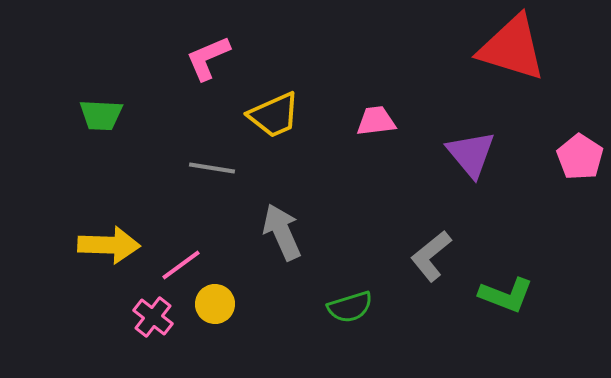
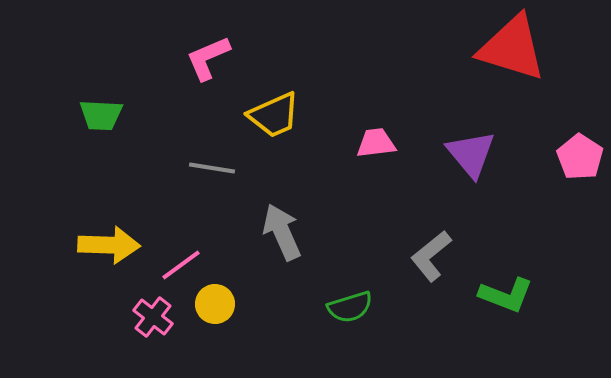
pink trapezoid: moved 22 px down
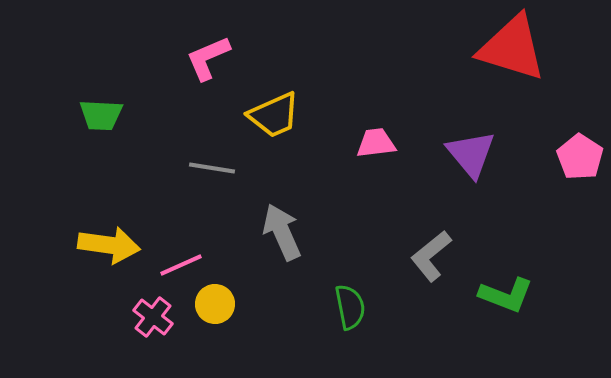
yellow arrow: rotated 6 degrees clockwise
pink line: rotated 12 degrees clockwise
green semicircle: rotated 84 degrees counterclockwise
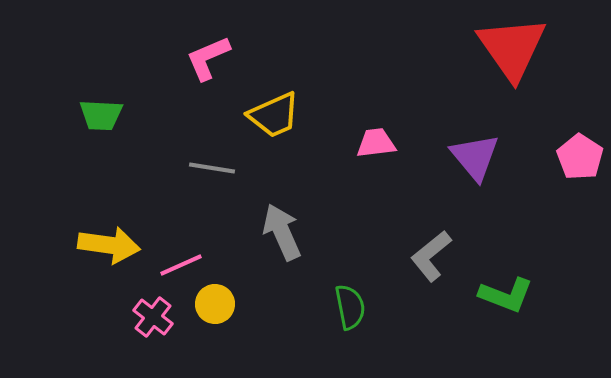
red triangle: rotated 38 degrees clockwise
purple triangle: moved 4 px right, 3 px down
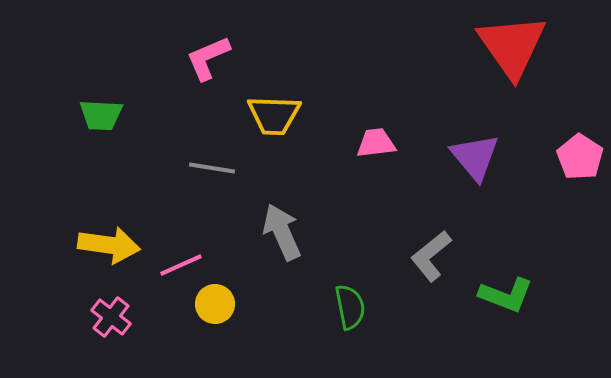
red triangle: moved 2 px up
yellow trapezoid: rotated 26 degrees clockwise
pink cross: moved 42 px left
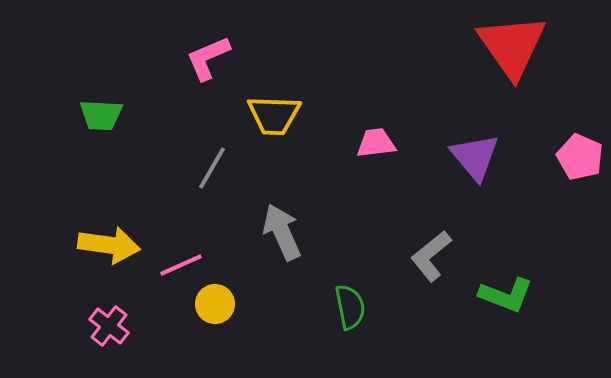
pink pentagon: rotated 9 degrees counterclockwise
gray line: rotated 69 degrees counterclockwise
pink cross: moved 2 px left, 9 px down
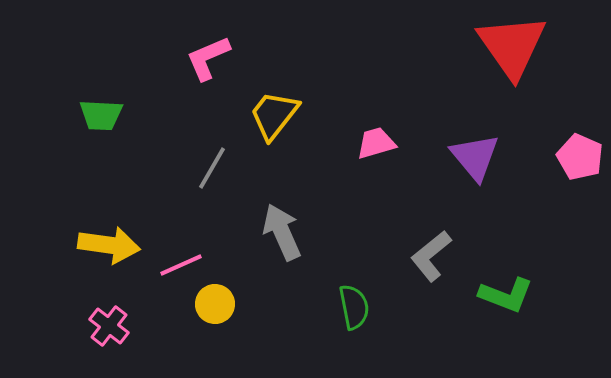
yellow trapezoid: rotated 126 degrees clockwise
pink trapezoid: rotated 9 degrees counterclockwise
green semicircle: moved 4 px right
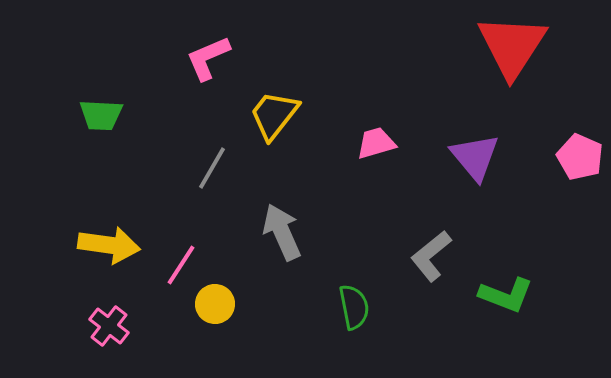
red triangle: rotated 8 degrees clockwise
pink line: rotated 33 degrees counterclockwise
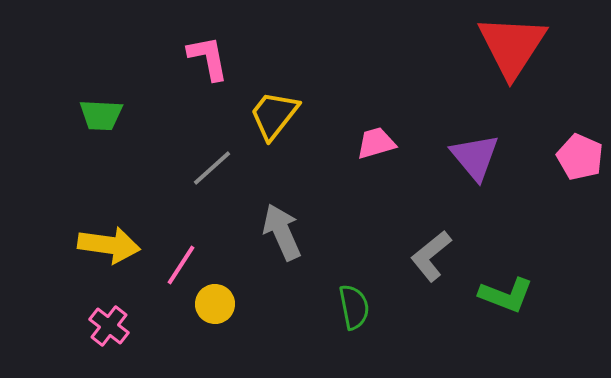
pink L-shape: rotated 102 degrees clockwise
gray line: rotated 18 degrees clockwise
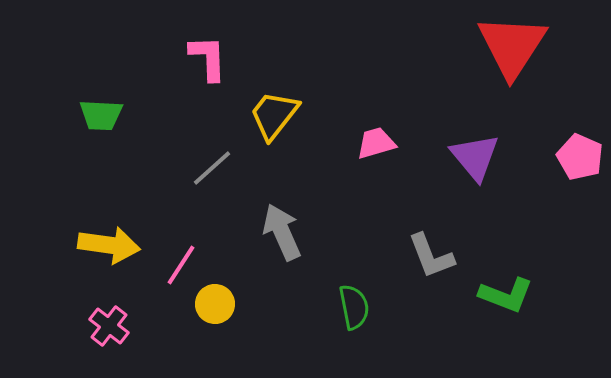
pink L-shape: rotated 9 degrees clockwise
gray L-shape: rotated 72 degrees counterclockwise
